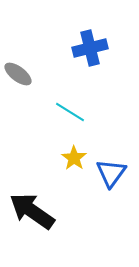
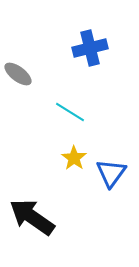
black arrow: moved 6 px down
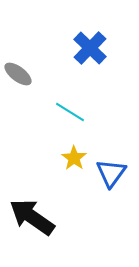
blue cross: rotated 32 degrees counterclockwise
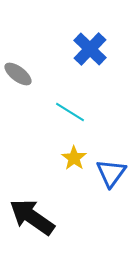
blue cross: moved 1 px down
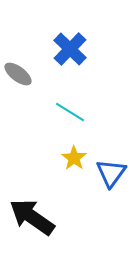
blue cross: moved 20 px left
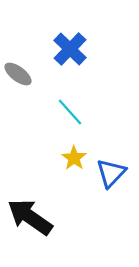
cyan line: rotated 16 degrees clockwise
blue triangle: rotated 8 degrees clockwise
black arrow: moved 2 px left
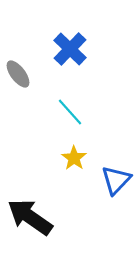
gray ellipse: rotated 16 degrees clockwise
blue triangle: moved 5 px right, 7 px down
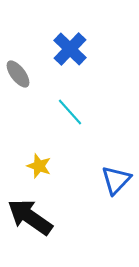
yellow star: moved 35 px left, 8 px down; rotated 15 degrees counterclockwise
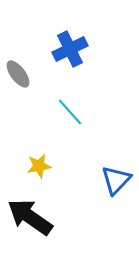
blue cross: rotated 20 degrees clockwise
yellow star: rotated 30 degrees counterclockwise
